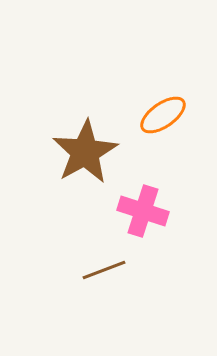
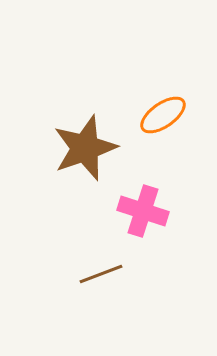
brown star: moved 4 px up; rotated 10 degrees clockwise
brown line: moved 3 px left, 4 px down
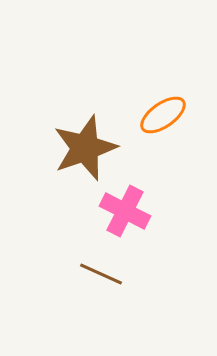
pink cross: moved 18 px left; rotated 9 degrees clockwise
brown line: rotated 45 degrees clockwise
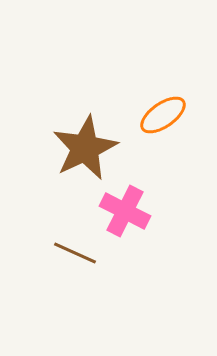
brown star: rotated 6 degrees counterclockwise
brown line: moved 26 px left, 21 px up
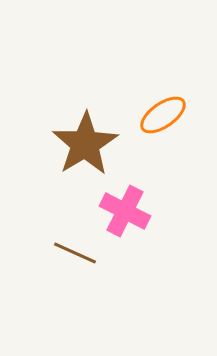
brown star: moved 4 px up; rotated 6 degrees counterclockwise
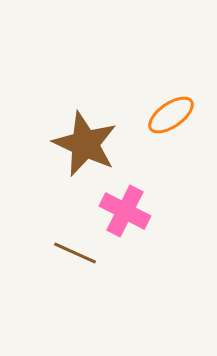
orange ellipse: moved 8 px right
brown star: rotated 16 degrees counterclockwise
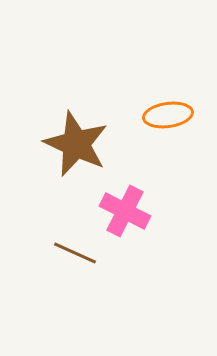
orange ellipse: moved 3 px left; rotated 27 degrees clockwise
brown star: moved 9 px left
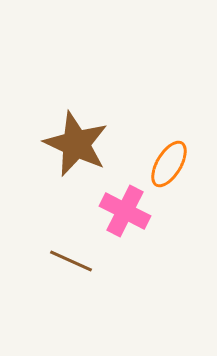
orange ellipse: moved 1 px right, 49 px down; rotated 51 degrees counterclockwise
brown line: moved 4 px left, 8 px down
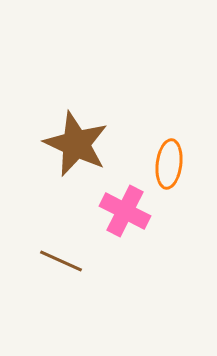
orange ellipse: rotated 24 degrees counterclockwise
brown line: moved 10 px left
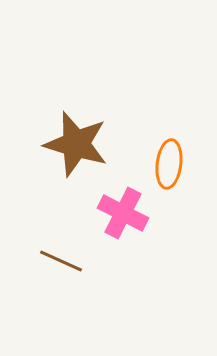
brown star: rotated 8 degrees counterclockwise
pink cross: moved 2 px left, 2 px down
